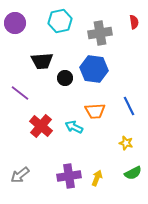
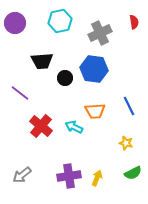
gray cross: rotated 15 degrees counterclockwise
gray arrow: moved 2 px right
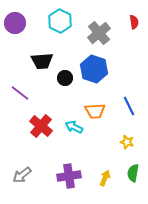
cyan hexagon: rotated 20 degrees counterclockwise
gray cross: moved 1 px left; rotated 15 degrees counterclockwise
blue hexagon: rotated 12 degrees clockwise
yellow star: moved 1 px right, 1 px up
green semicircle: rotated 126 degrees clockwise
yellow arrow: moved 8 px right
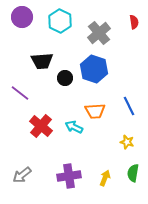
purple circle: moved 7 px right, 6 px up
